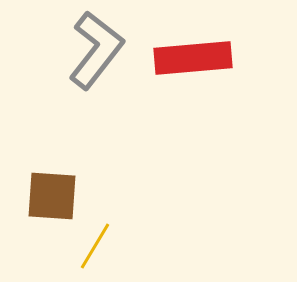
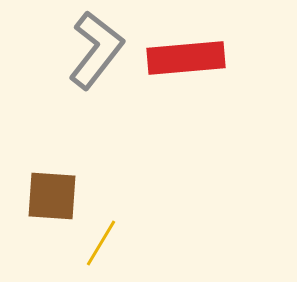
red rectangle: moved 7 px left
yellow line: moved 6 px right, 3 px up
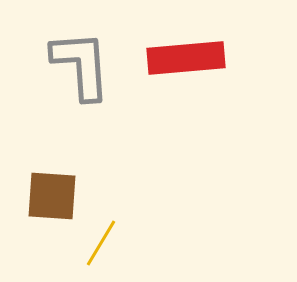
gray L-shape: moved 15 px left, 15 px down; rotated 42 degrees counterclockwise
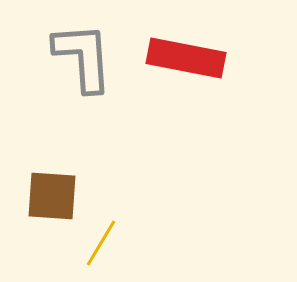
red rectangle: rotated 16 degrees clockwise
gray L-shape: moved 2 px right, 8 px up
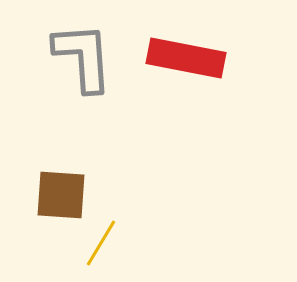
brown square: moved 9 px right, 1 px up
